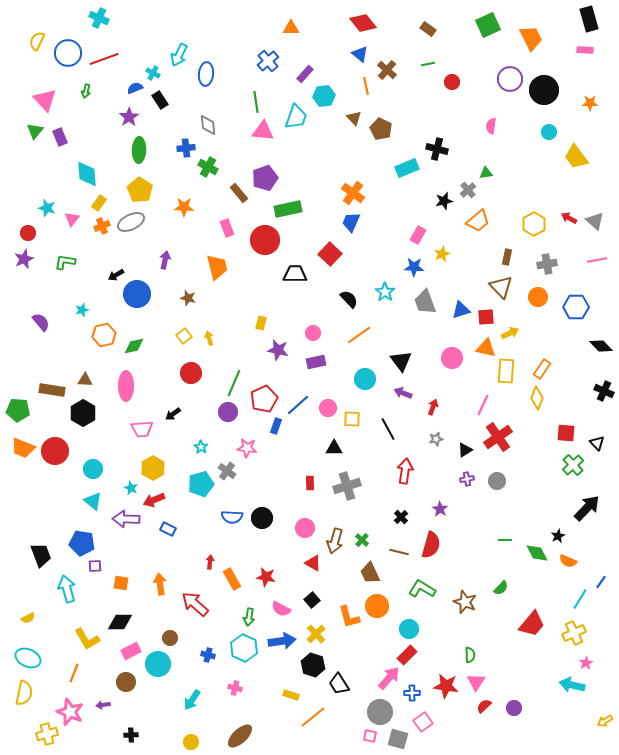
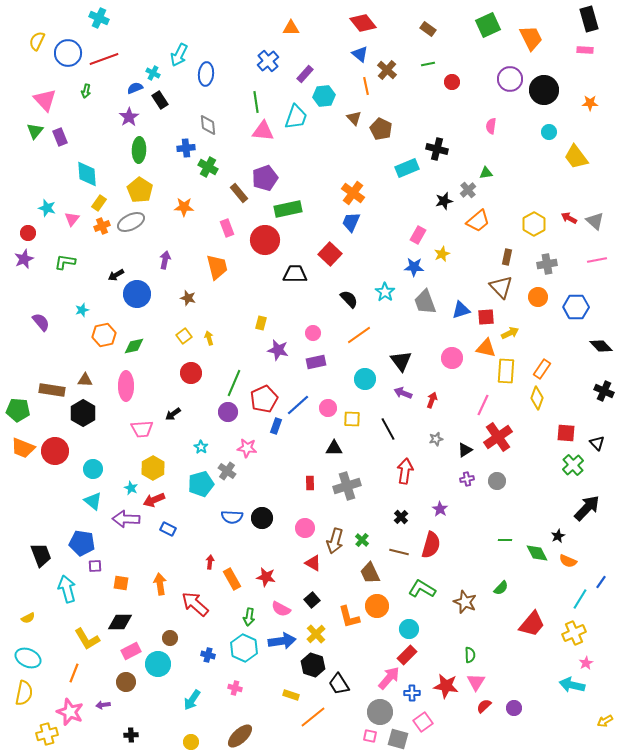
red arrow at (433, 407): moved 1 px left, 7 px up
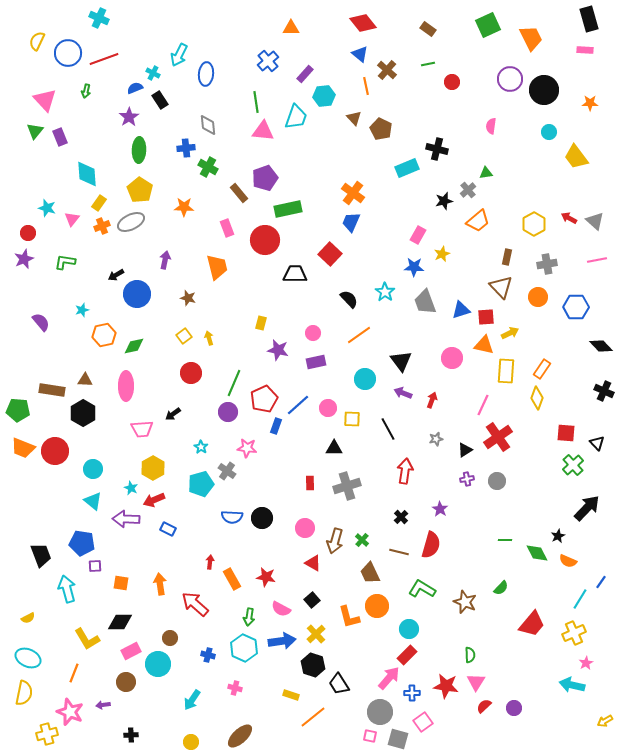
orange triangle at (486, 348): moved 2 px left, 3 px up
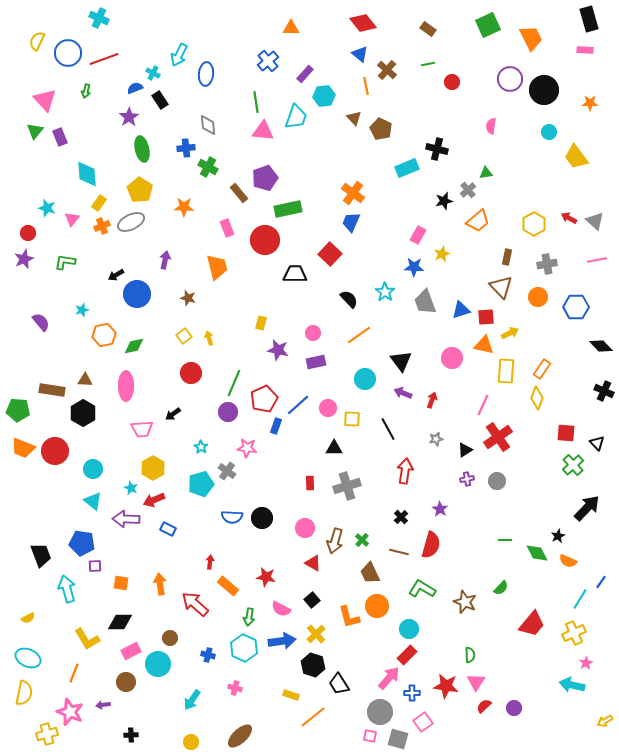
green ellipse at (139, 150): moved 3 px right, 1 px up; rotated 15 degrees counterclockwise
orange rectangle at (232, 579): moved 4 px left, 7 px down; rotated 20 degrees counterclockwise
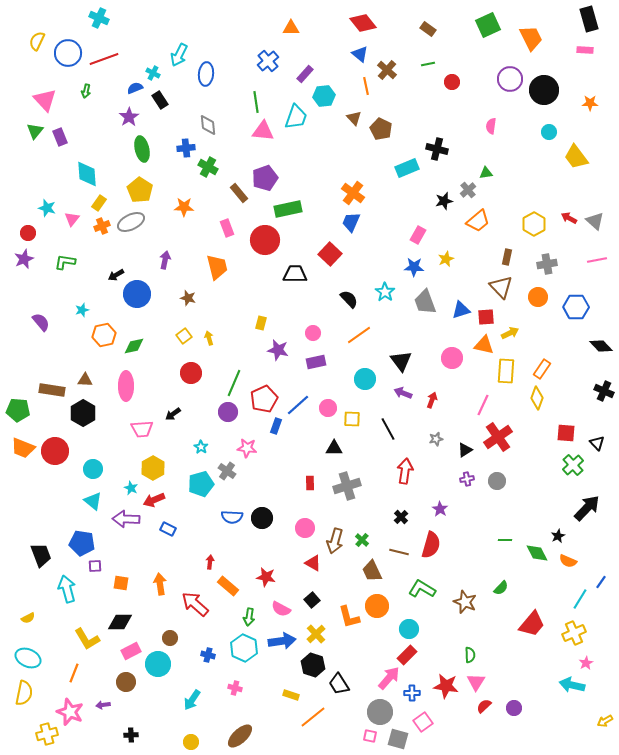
yellow star at (442, 254): moved 4 px right, 5 px down
brown trapezoid at (370, 573): moved 2 px right, 2 px up
